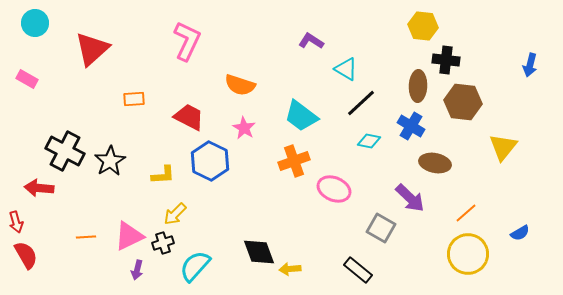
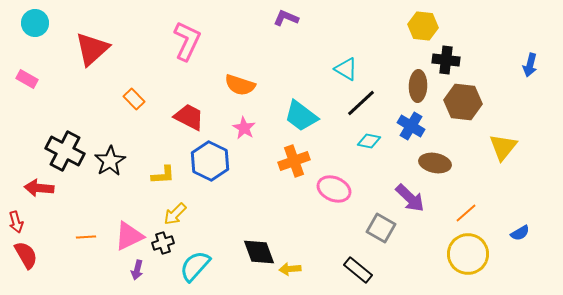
purple L-shape at (311, 41): moved 25 px left, 23 px up; rotated 10 degrees counterclockwise
orange rectangle at (134, 99): rotated 50 degrees clockwise
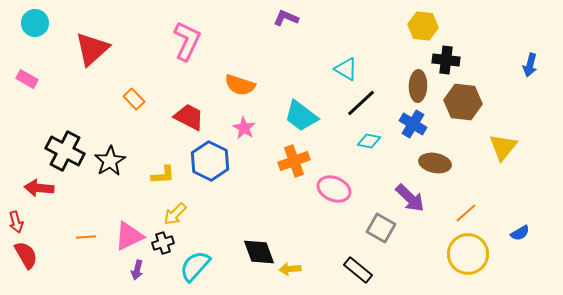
blue cross at (411, 126): moved 2 px right, 2 px up
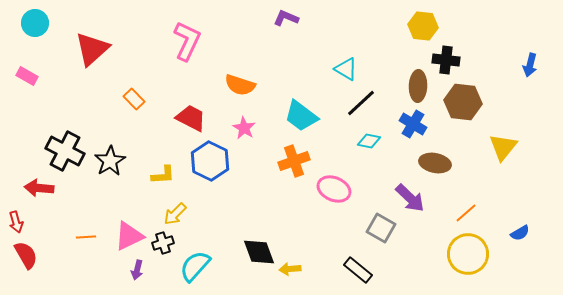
pink rectangle at (27, 79): moved 3 px up
red trapezoid at (189, 117): moved 2 px right, 1 px down
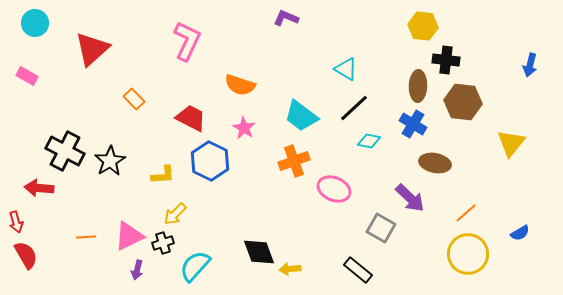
black line at (361, 103): moved 7 px left, 5 px down
yellow triangle at (503, 147): moved 8 px right, 4 px up
